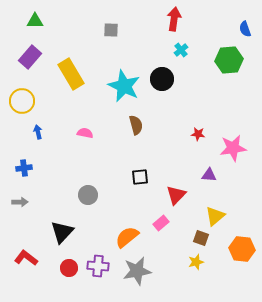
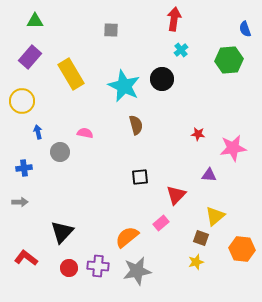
gray circle: moved 28 px left, 43 px up
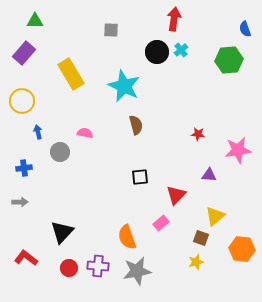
purple rectangle: moved 6 px left, 4 px up
black circle: moved 5 px left, 27 px up
pink star: moved 5 px right, 2 px down
orange semicircle: rotated 70 degrees counterclockwise
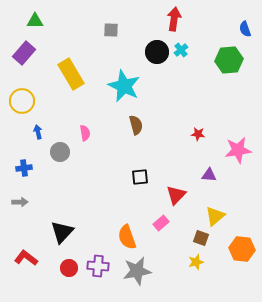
pink semicircle: rotated 70 degrees clockwise
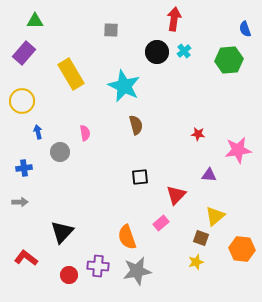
cyan cross: moved 3 px right, 1 px down
red circle: moved 7 px down
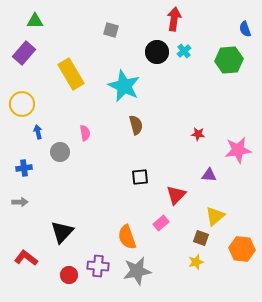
gray square: rotated 14 degrees clockwise
yellow circle: moved 3 px down
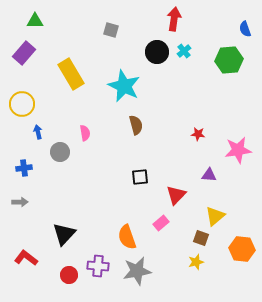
black triangle: moved 2 px right, 2 px down
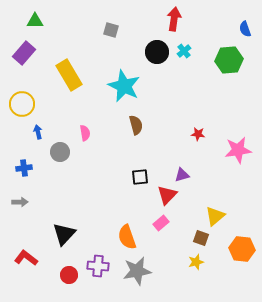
yellow rectangle: moved 2 px left, 1 px down
purple triangle: moved 27 px left; rotated 21 degrees counterclockwise
red triangle: moved 9 px left
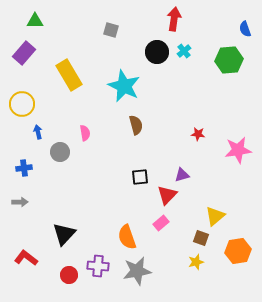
orange hexagon: moved 4 px left, 2 px down; rotated 15 degrees counterclockwise
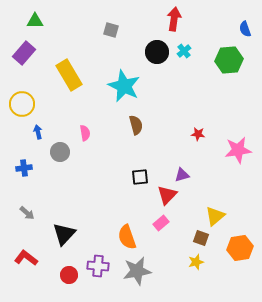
gray arrow: moved 7 px right, 11 px down; rotated 42 degrees clockwise
orange hexagon: moved 2 px right, 3 px up
